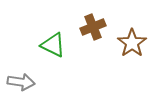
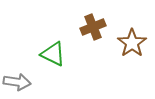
green triangle: moved 9 px down
gray arrow: moved 4 px left
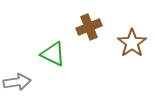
brown cross: moved 4 px left
gray arrow: rotated 16 degrees counterclockwise
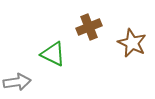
brown star: rotated 12 degrees counterclockwise
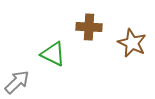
brown cross: rotated 25 degrees clockwise
gray arrow: rotated 36 degrees counterclockwise
